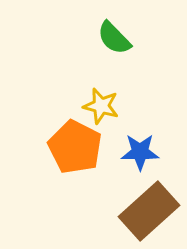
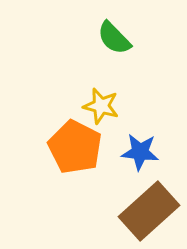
blue star: rotated 6 degrees clockwise
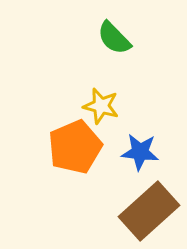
orange pentagon: rotated 22 degrees clockwise
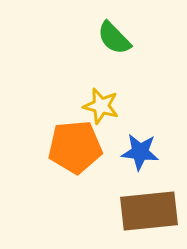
orange pentagon: rotated 18 degrees clockwise
brown rectangle: rotated 36 degrees clockwise
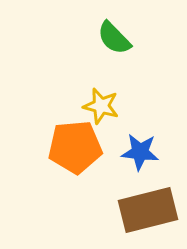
brown rectangle: moved 1 px left, 1 px up; rotated 8 degrees counterclockwise
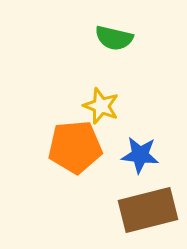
green semicircle: rotated 33 degrees counterclockwise
yellow star: rotated 6 degrees clockwise
blue star: moved 3 px down
